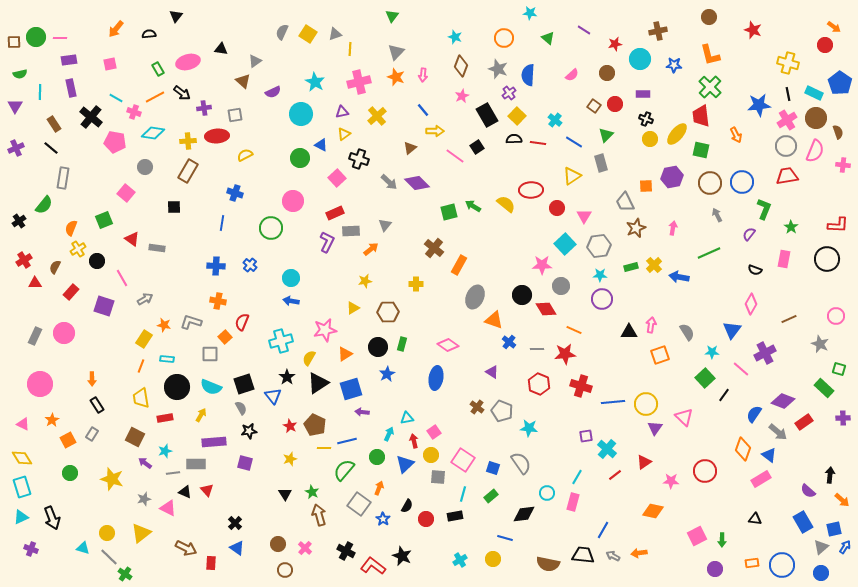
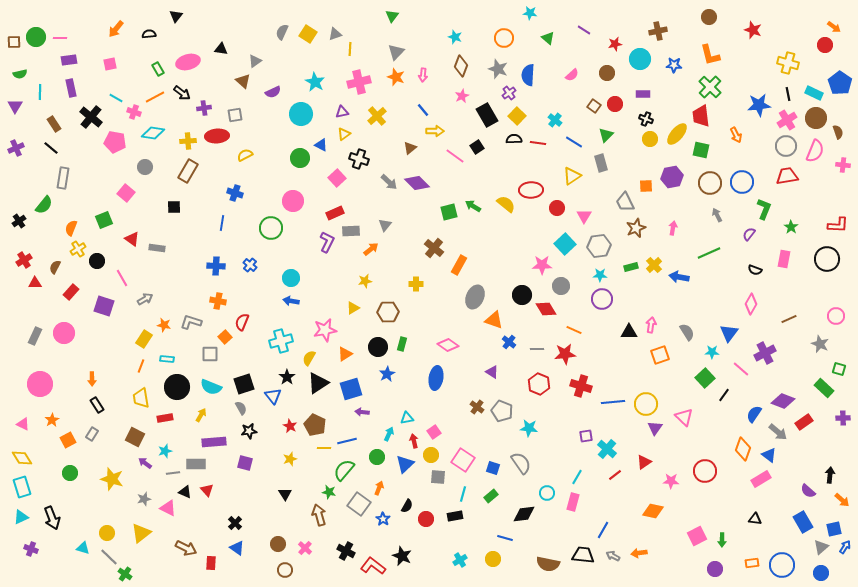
blue triangle at (732, 330): moved 3 px left, 3 px down
green star at (312, 492): moved 17 px right; rotated 16 degrees counterclockwise
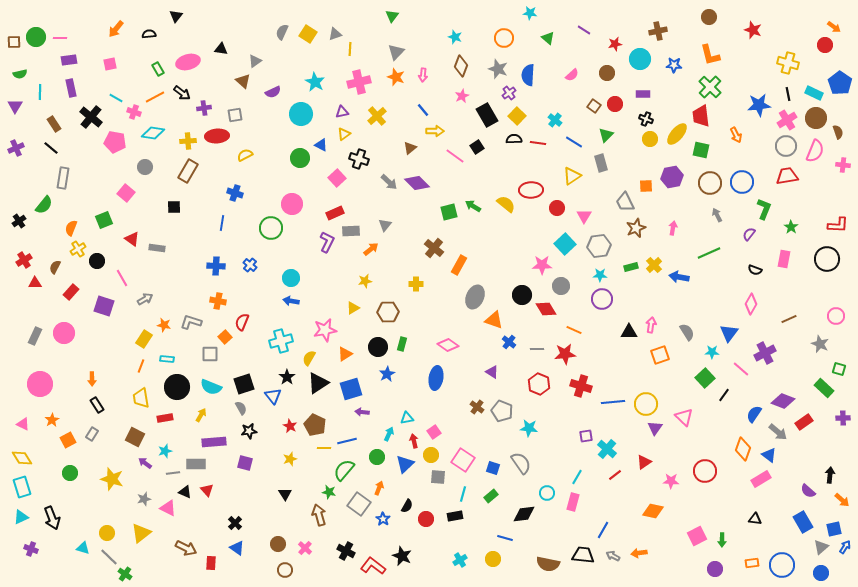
pink circle at (293, 201): moved 1 px left, 3 px down
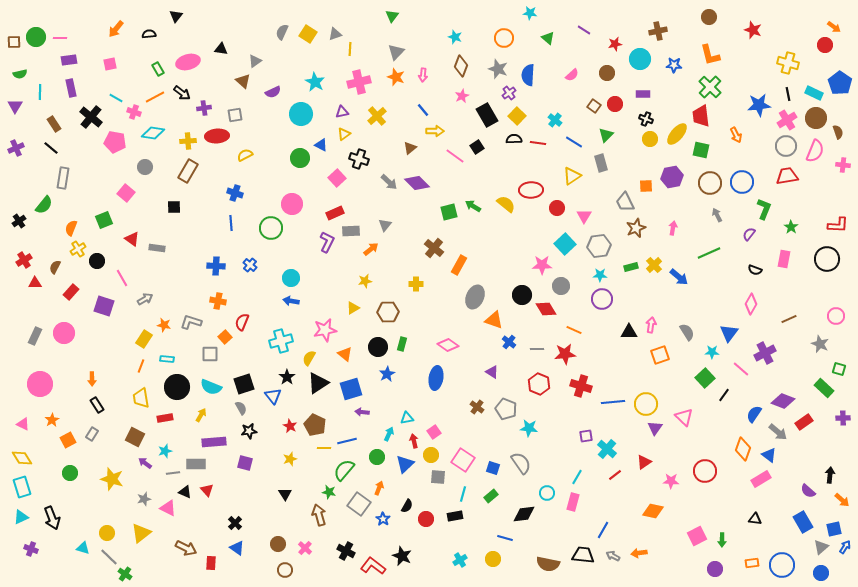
blue line at (222, 223): moved 9 px right; rotated 14 degrees counterclockwise
blue arrow at (679, 277): rotated 150 degrees counterclockwise
orange triangle at (345, 354): rotated 49 degrees counterclockwise
gray pentagon at (502, 411): moved 4 px right, 2 px up
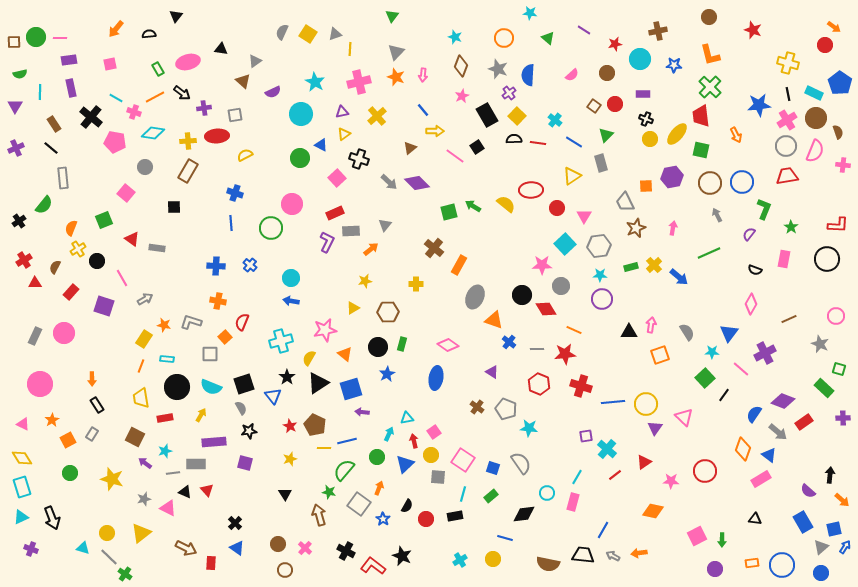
gray rectangle at (63, 178): rotated 15 degrees counterclockwise
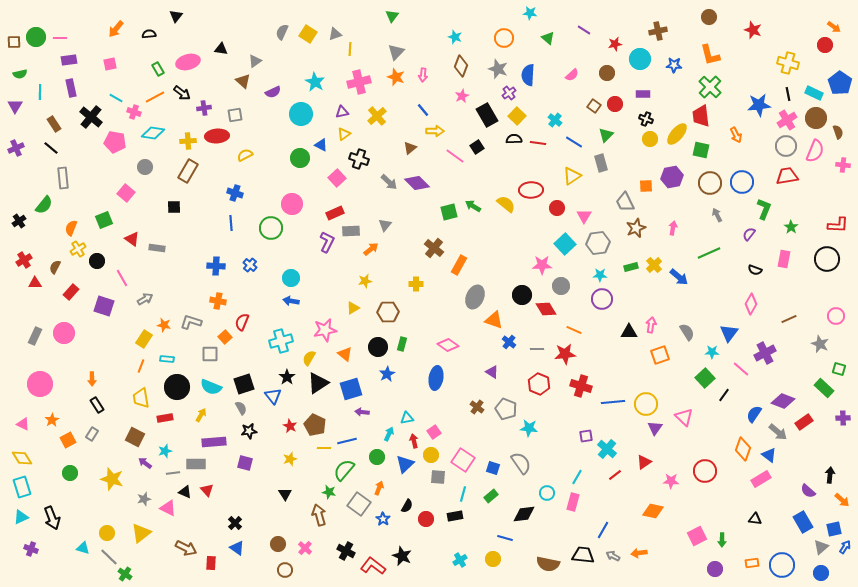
gray hexagon at (599, 246): moved 1 px left, 3 px up
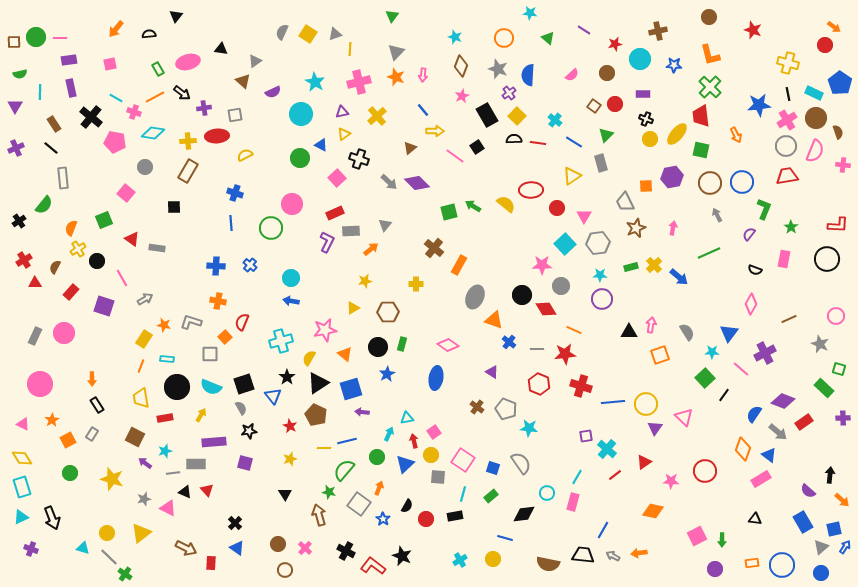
brown pentagon at (315, 425): moved 1 px right, 10 px up
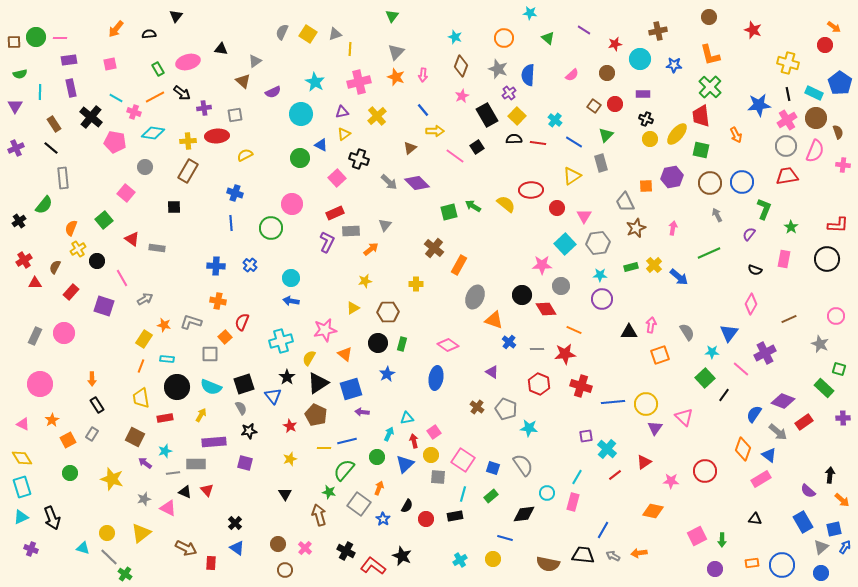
green square at (104, 220): rotated 18 degrees counterclockwise
black circle at (378, 347): moved 4 px up
gray semicircle at (521, 463): moved 2 px right, 2 px down
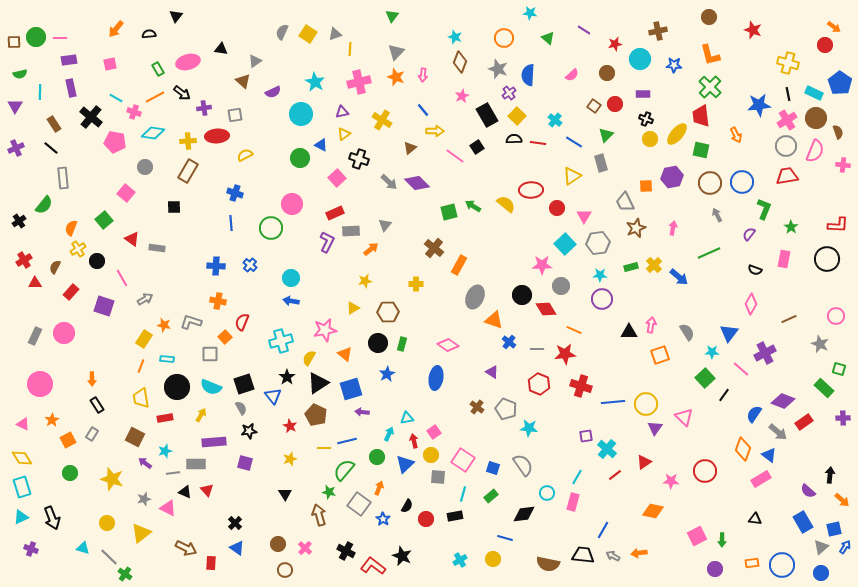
brown diamond at (461, 66): moved 1 px left, 4 px up
yellow cross at (377, 116): moved 5 px right, 4 px down; rotated 18 degrees counterclockwise
yellow circle at (107, 533): moved 10 px up
